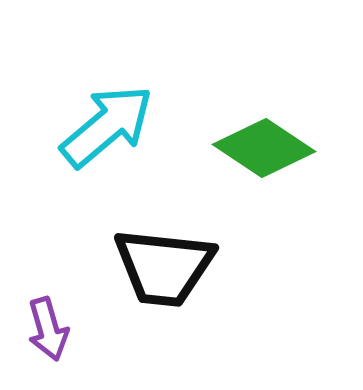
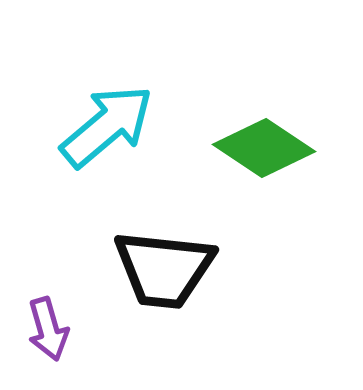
black trapezoid: moved 2 px down
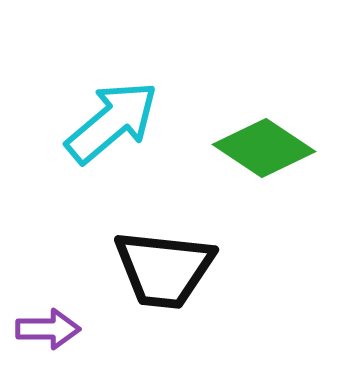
cyan arrow: moved 5 px right, 4 px up
purple arrow: rotated 74 degrees counterclockwise
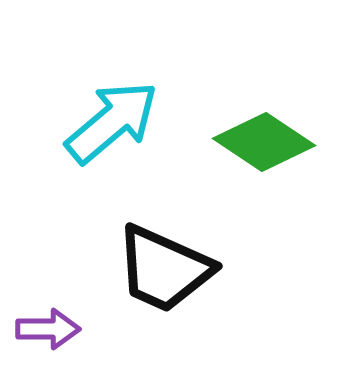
green diamond: moved 6 px up
black trapezoid: rotated 18 degrees clockwise
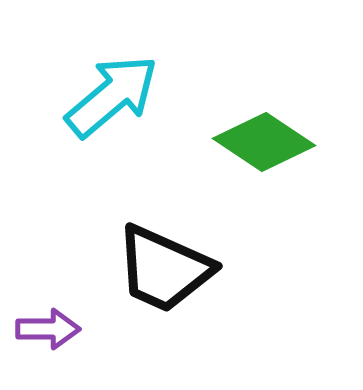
cyan arrow: moved 26 px up
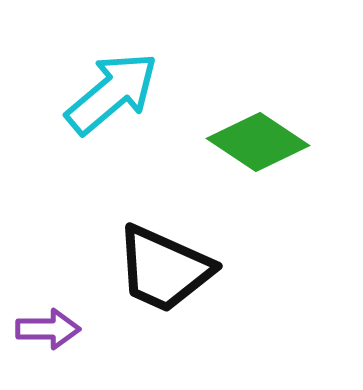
cyan arrow: moved 3 px up
green diamond: moved 6 px left
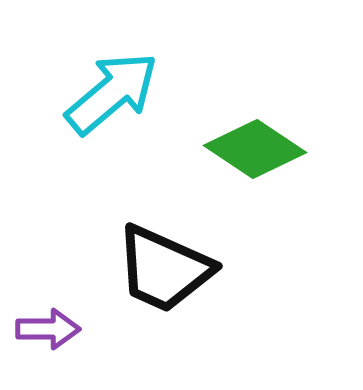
green diamond: moved 3 px left, 7 px down
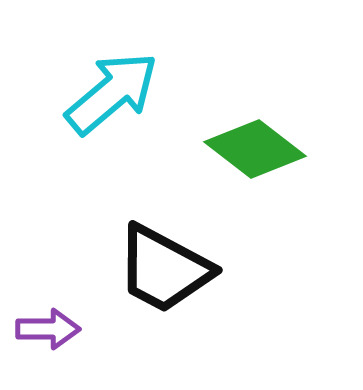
green diamond: rotated 4 degrees clockwise
black trapezoid: rotated 4 degrees clockwise
